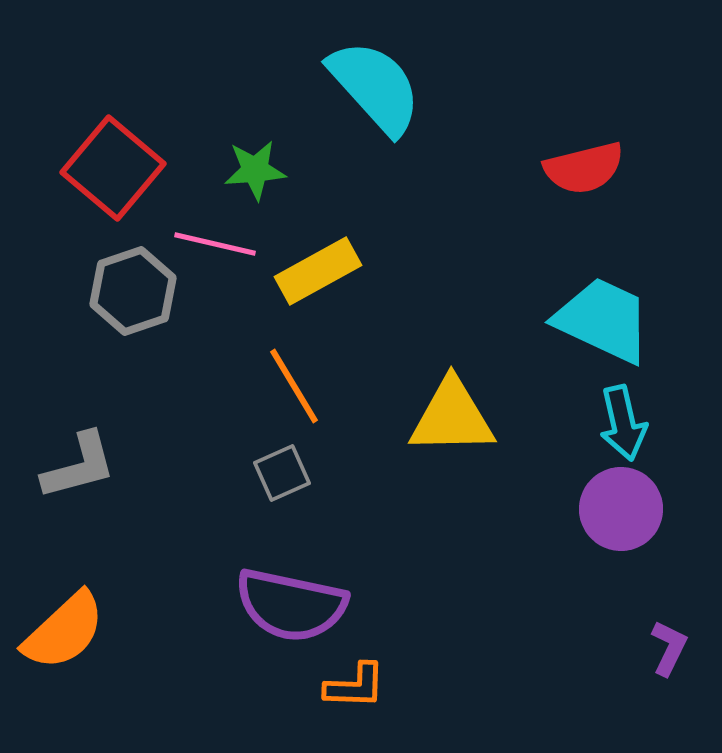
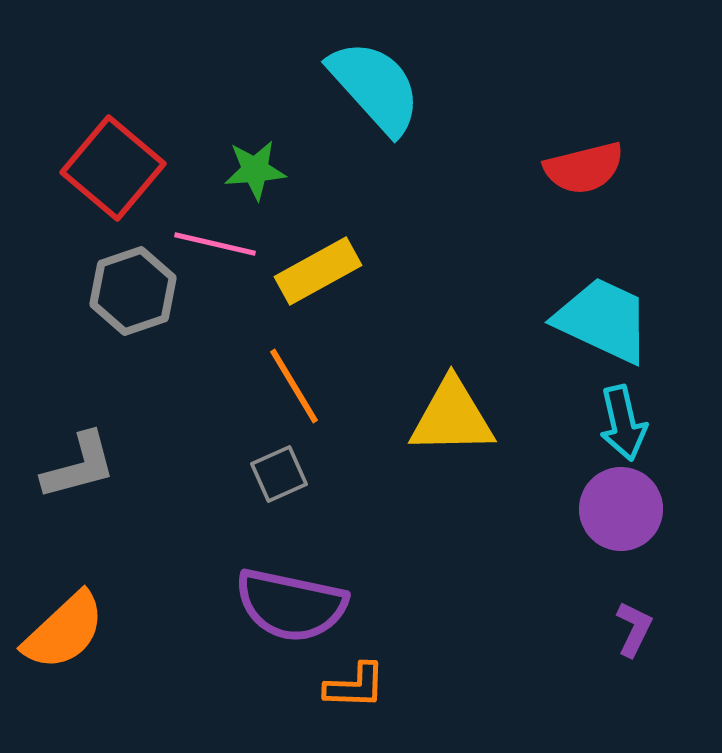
gray square: moved 3 px left, 1 px down
purple L-shape: moved 35 px left, 19 px up
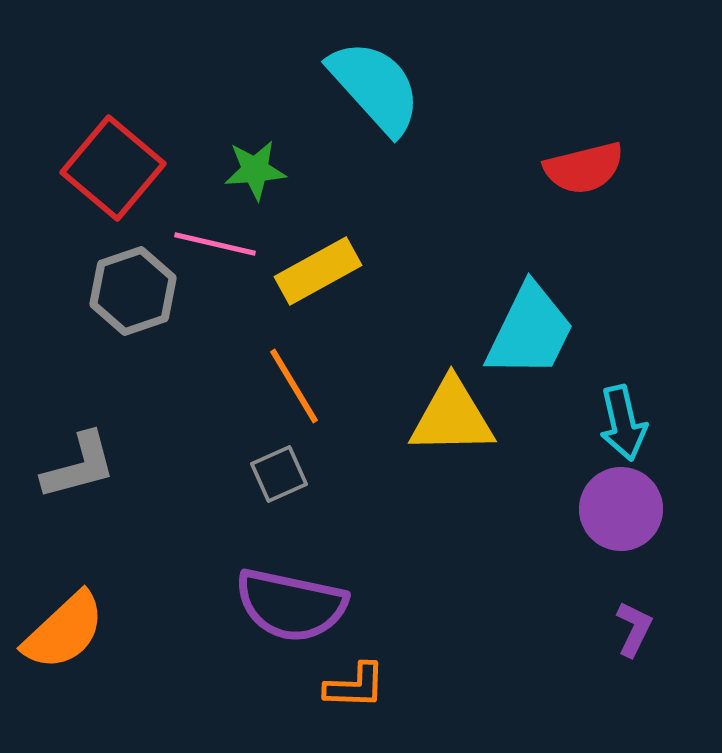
cyan trapezoid: moved 73 px left, 11 px down; rotated 91 degrees clockwise
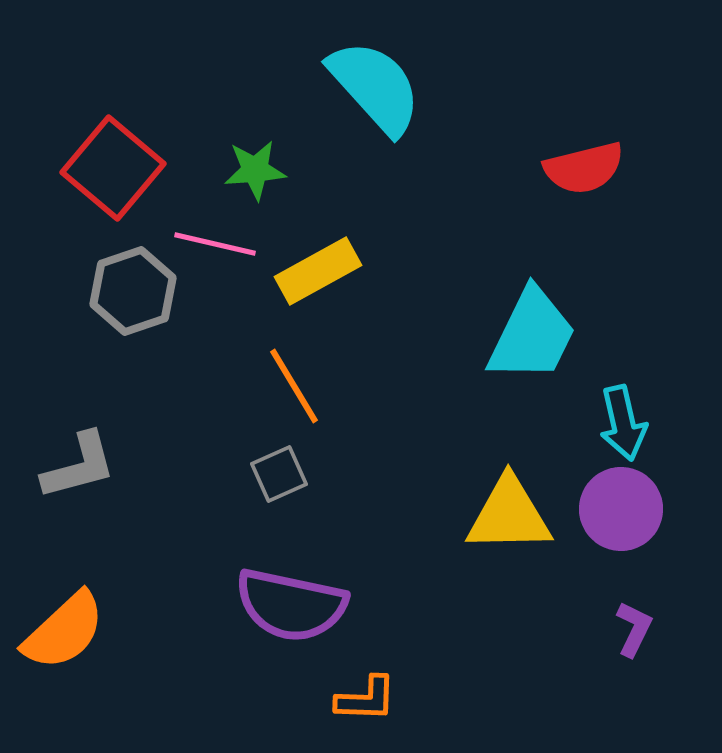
cyan trapezoid: moved 2 px right, 4 px down
yellow triangle: moved 57 px right, 98 px down
orange L-shape: moved 11 px right, 13 px down
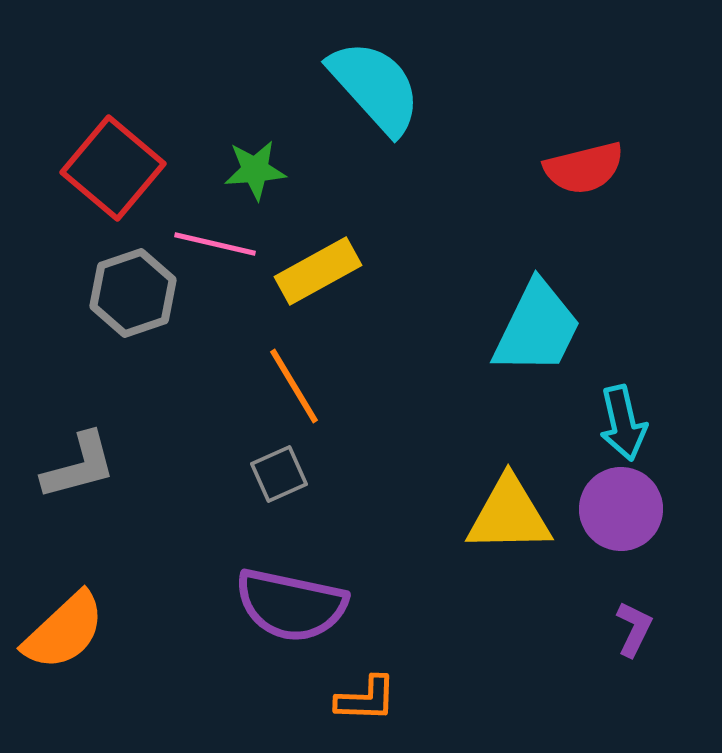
gray hexagon: moved 2 px down
cyan trapezoid: moved 5 px right, 7 px up
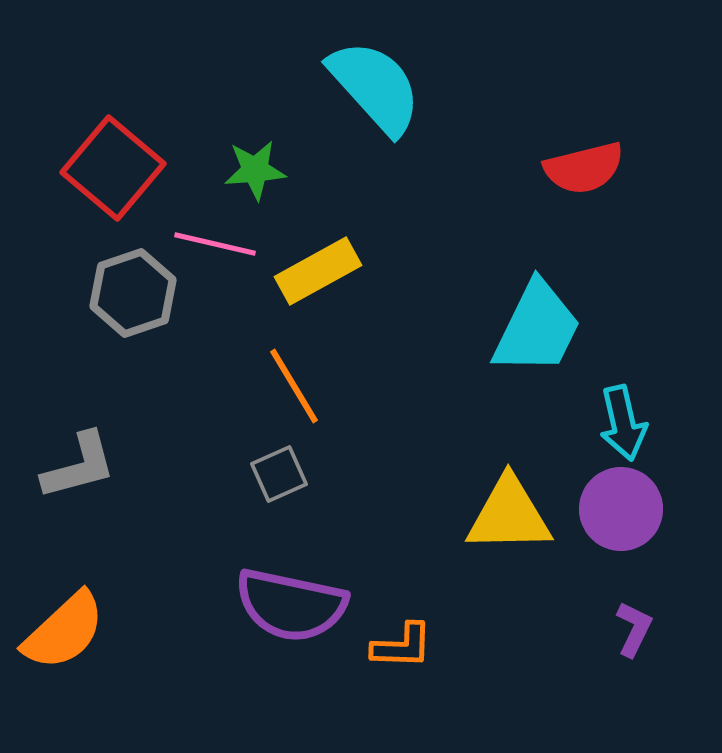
orange L-shape: moved 36 px right, 53 px up
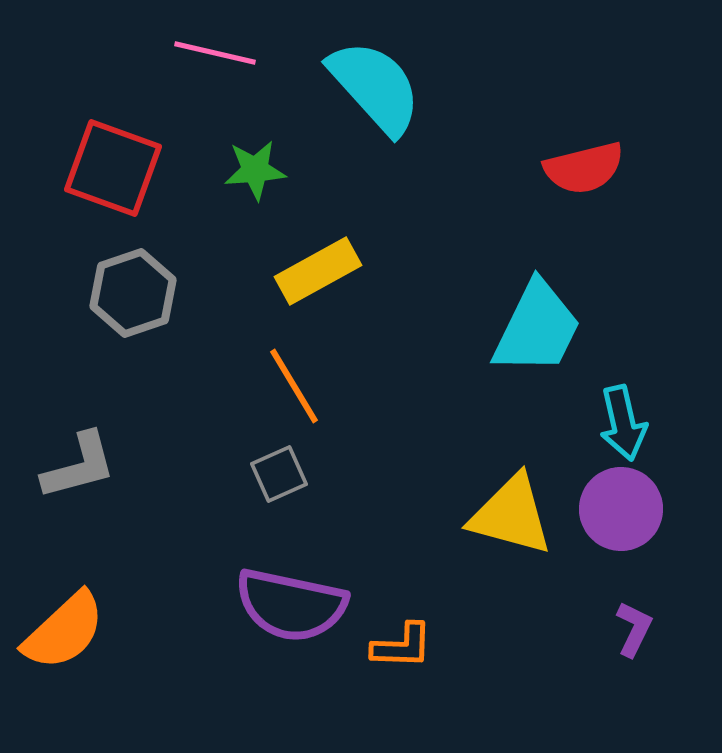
red square: rotated 20 degrees counterclockwise
pink line: moved 191 px up
yellow triangle: moved 2 px right; rotated 16 degrees clockwise
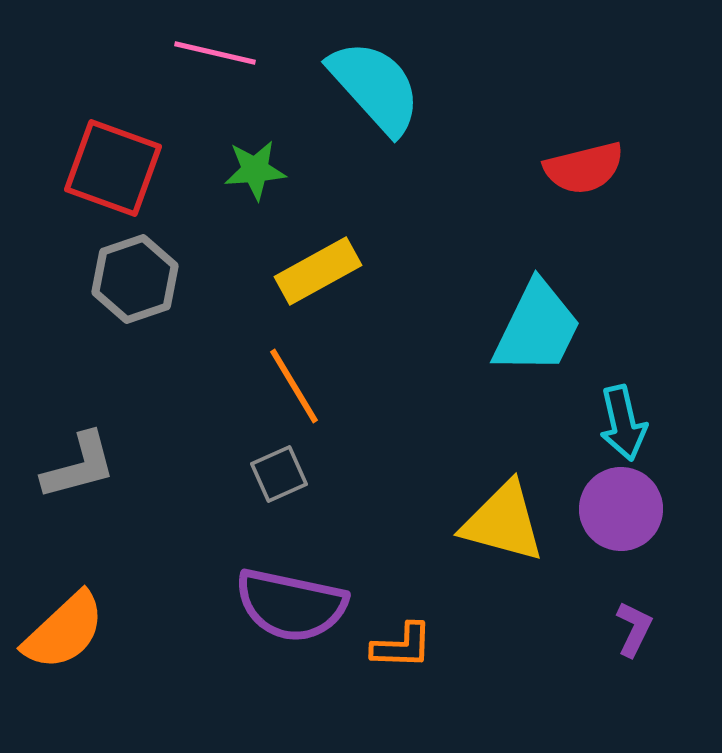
gray hexagon: moved 2 px right, 14 px up
yellow triangle: moved 8 px left, 7 px down
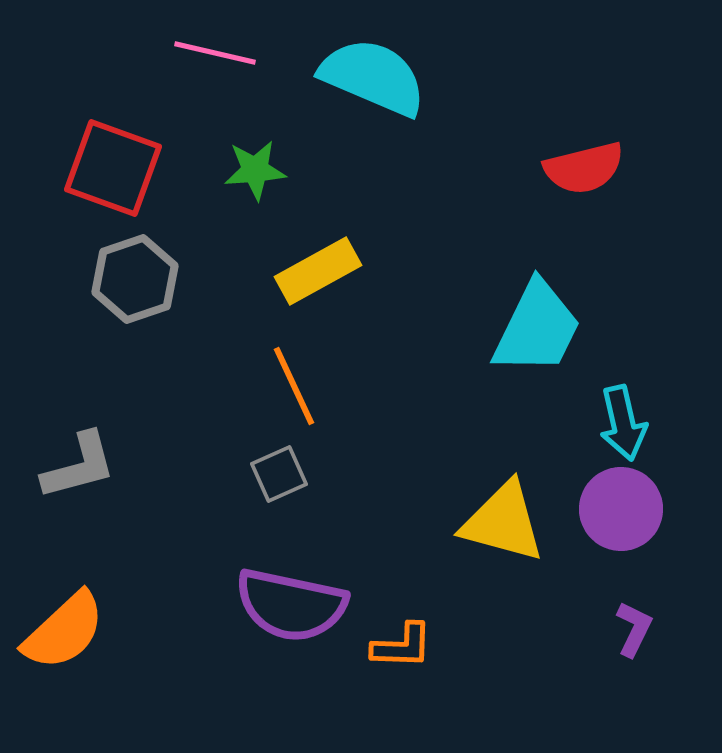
cyan semicircle: moved 2 px left, 10 px up; rotated 25 degrees counterclockwise
orange line: rotated 6 degrees clockwise
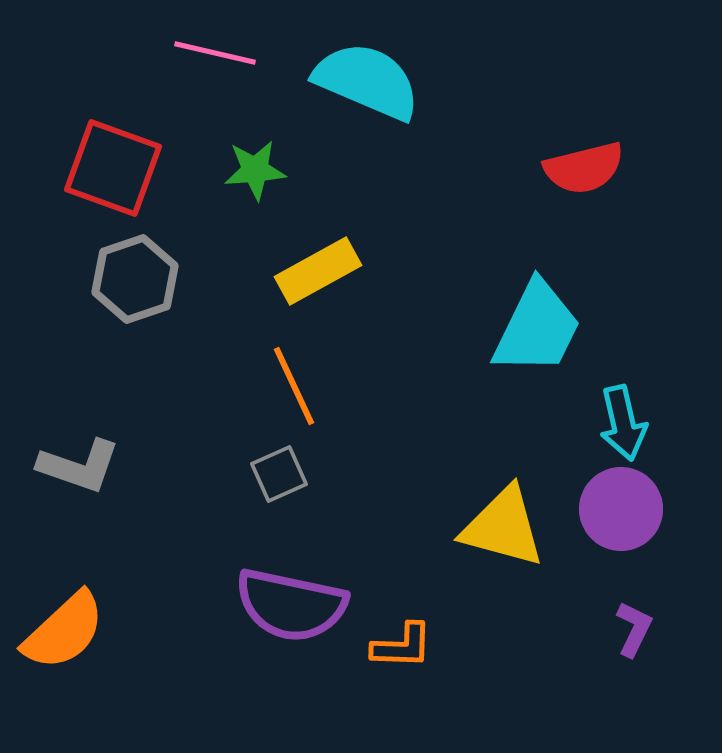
cyan semicircle: moved 6 px left, 4 px down
gray L-shape: rotated 34 degrees clockwise
yellow triangle: moved 5 px down
